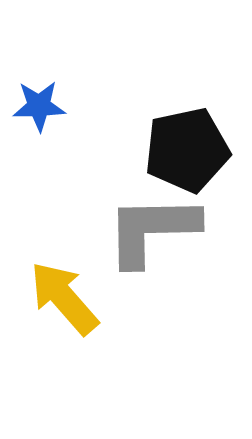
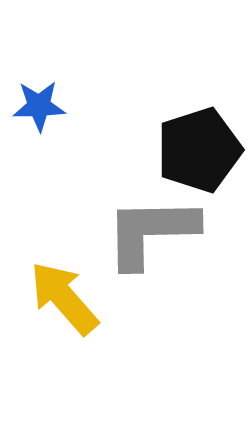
black pentagon: moved 12 px right; rotated 6 degrees counterclockwise
gray L-shape: moved 1 px left, 2 px down
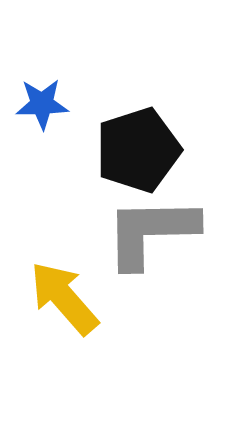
blue star: moved 3 px right, 2 px up
black pentagon: moved 61 px left
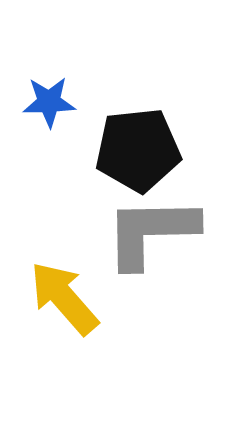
blue star: moved 7 px right, 2 px up
black pentagon: rotated 12 degrees clockwise
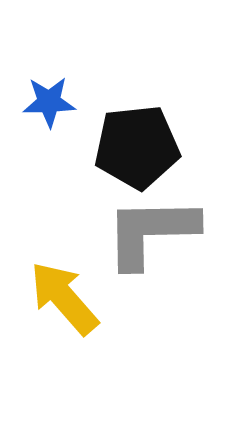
black pentagon: moved 1 px left, 3 px up
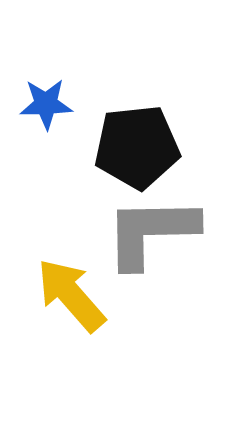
blue star: moved 3 px left, 2 px down
yellow arrow: moved 7 px right, 3 px up
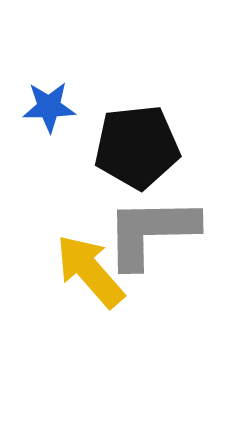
blue star: moved 3 px right, 3 px down
yellow arrow: moved 19 px right, 24 px up
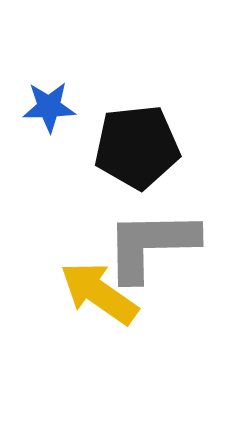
gray L-shape: moved 13 px down
yellow arrow: moved 9 px right, 22 px down; rotated 14 degrees counterclockwise
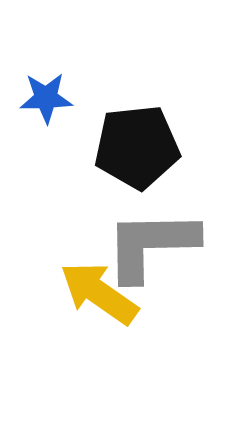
blue star: moved 3 px left, 9 px up
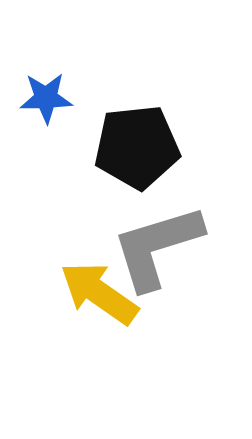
gray L-shape: moved 6 px right, 2 px down; rotated 16 degrees counterclockwise
